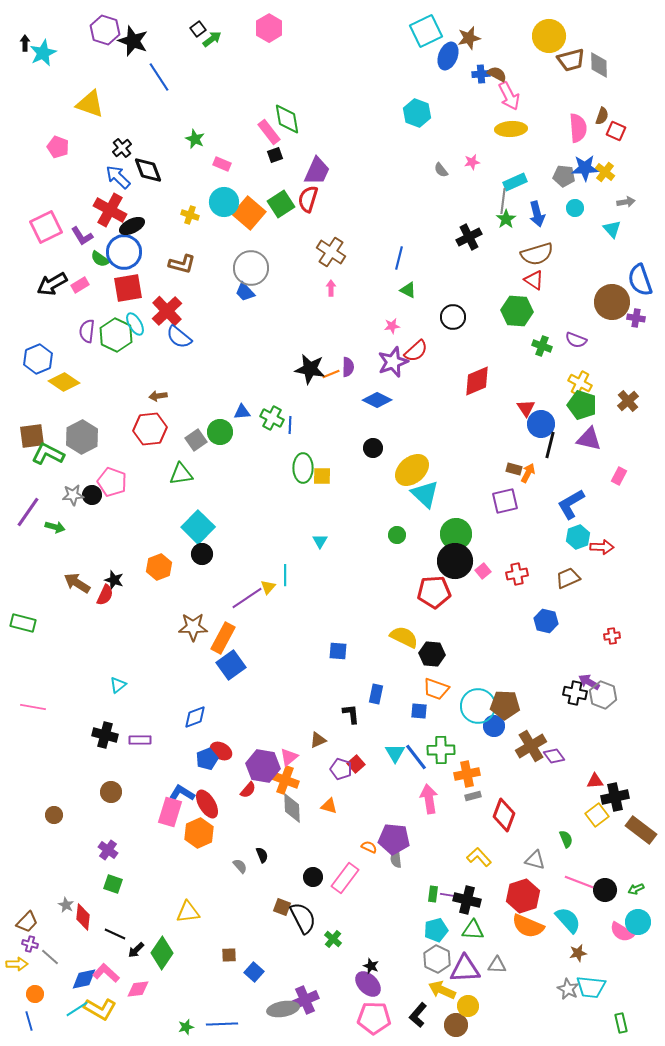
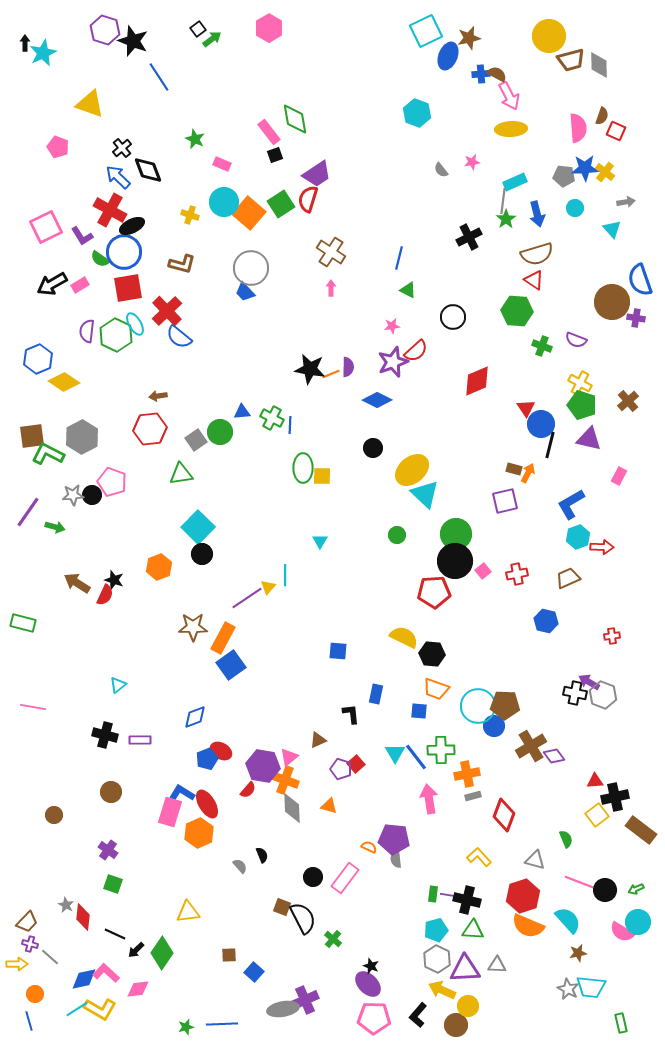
green diamond at (287, 119): moved 8 px right
purple trapezoid at (317, 171): moved 3 px down; rotated 32 degrees clockwise
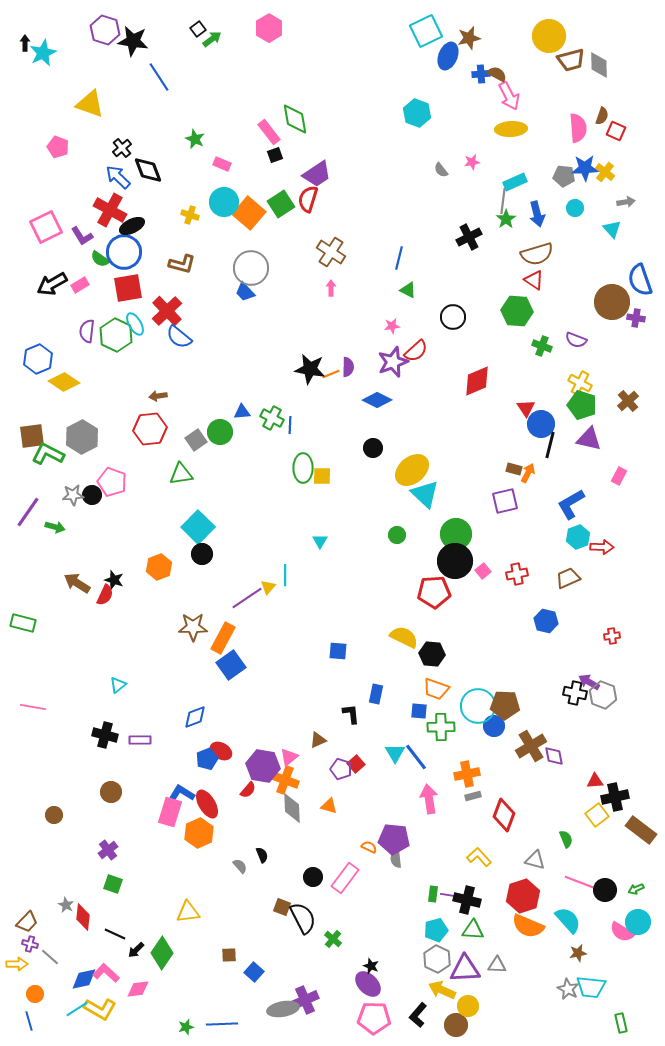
black star at (133, 41): rotated 12 degrees counterclockwise
green cross at (441, 750): moved 23 px up
purple diamond at (554, 756): rotated 25 degrees clockwise
purple cross at (108, 850): rotated 18 degrees clockwise
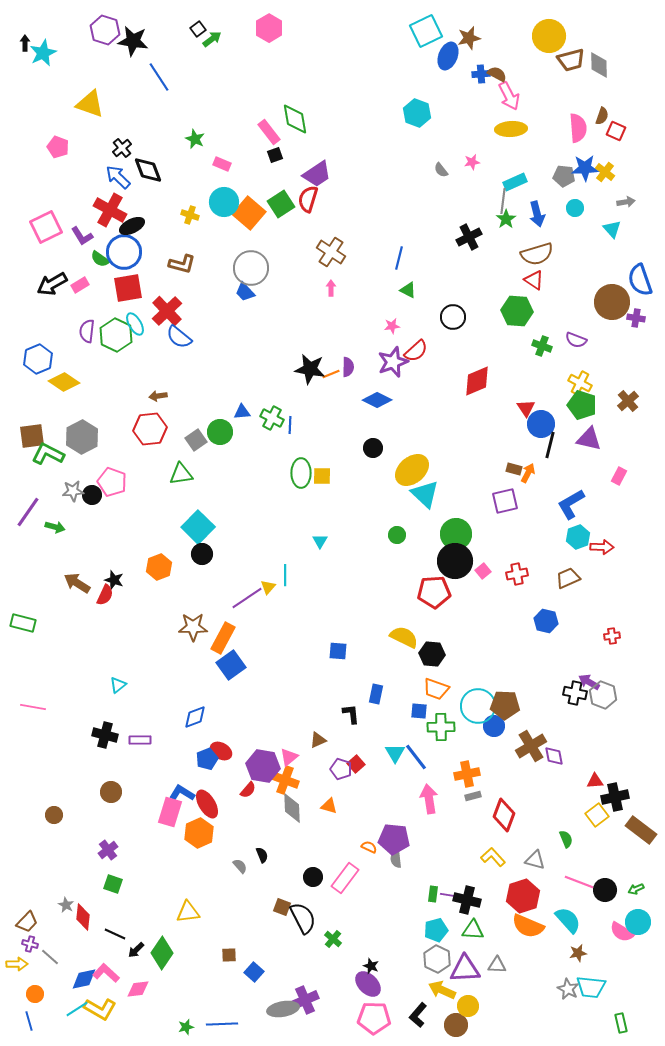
green ellipse at (303, 468): moved 2 px left, 5 px down
gray star at (73, 495): moved 4 px up
yellow L-shape at (479, 857): moved 14 px right
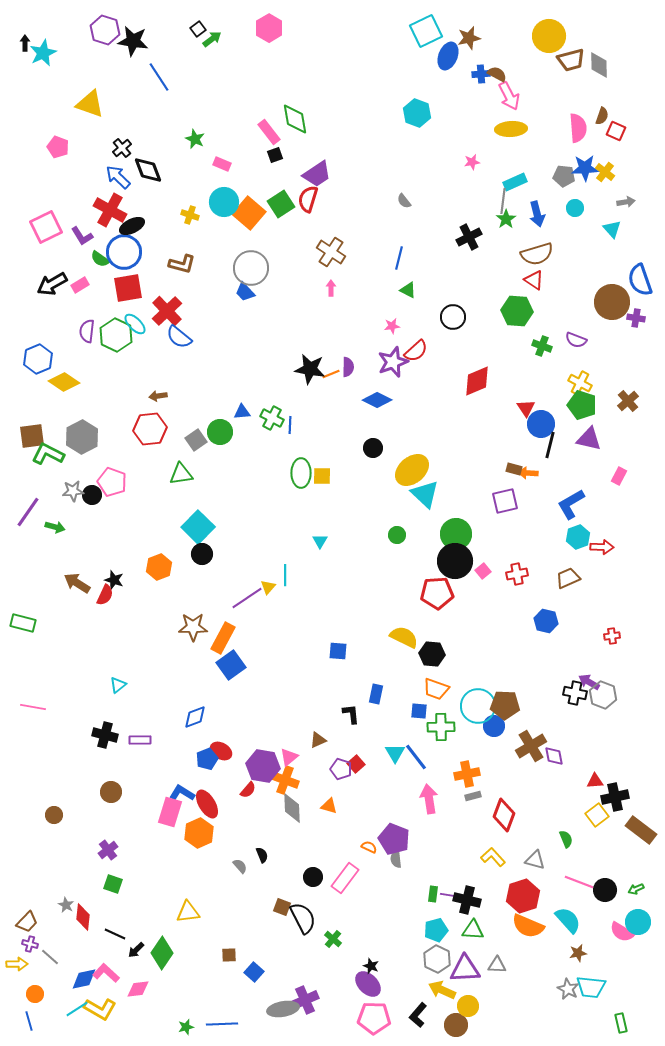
gray semicircle at (441, 170): moved 37 px left, 31 px down
cyan ellipse at (135, 324): rotated 15 degrees counterclockwise
orange arrow at (528, 473): rotated 114 degrees counterclockwise
red pentagon at (434, 592): moved 3 px right, 1 px down
purple pentagon at (394, 839): rotated 16 degrees clockwise
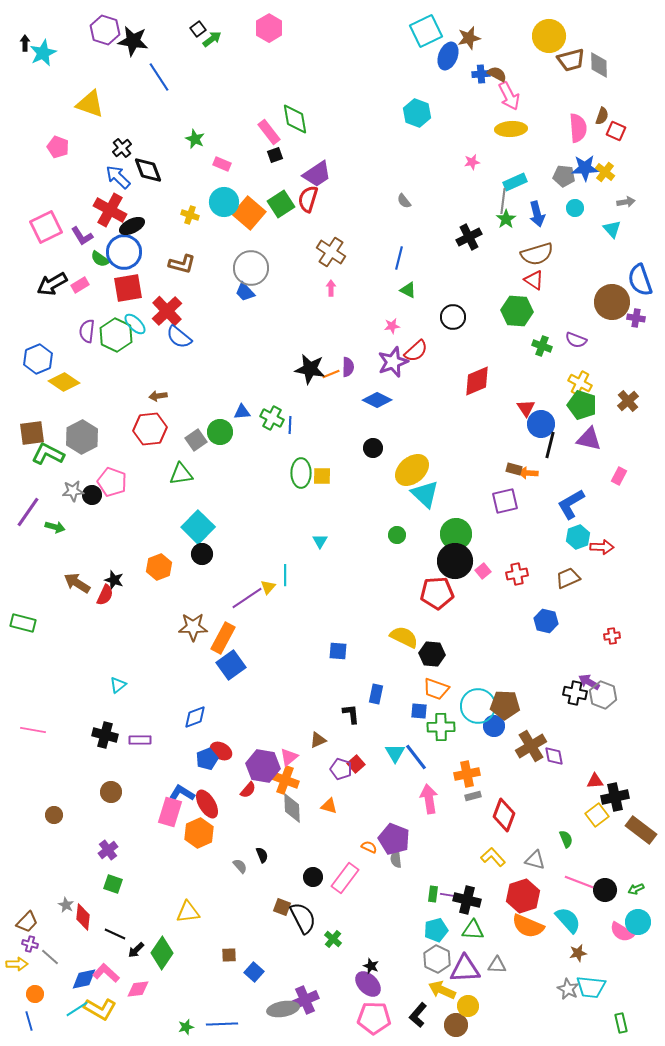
brown square at (32, 436): moved 3 px up
pink line at (33, 707): moved 23 px down
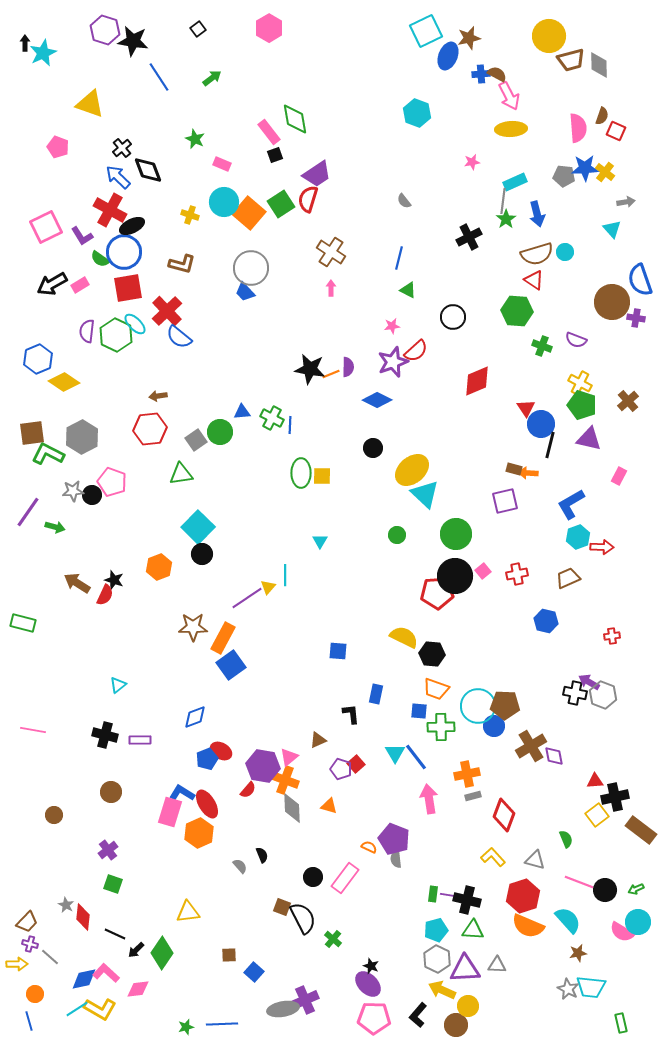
green arrow at (212, 39): moved 39 px down
cyan circle at (575, 208): moved 10 px left, 44 px down
black circle at (455, 561): moved 15 px down
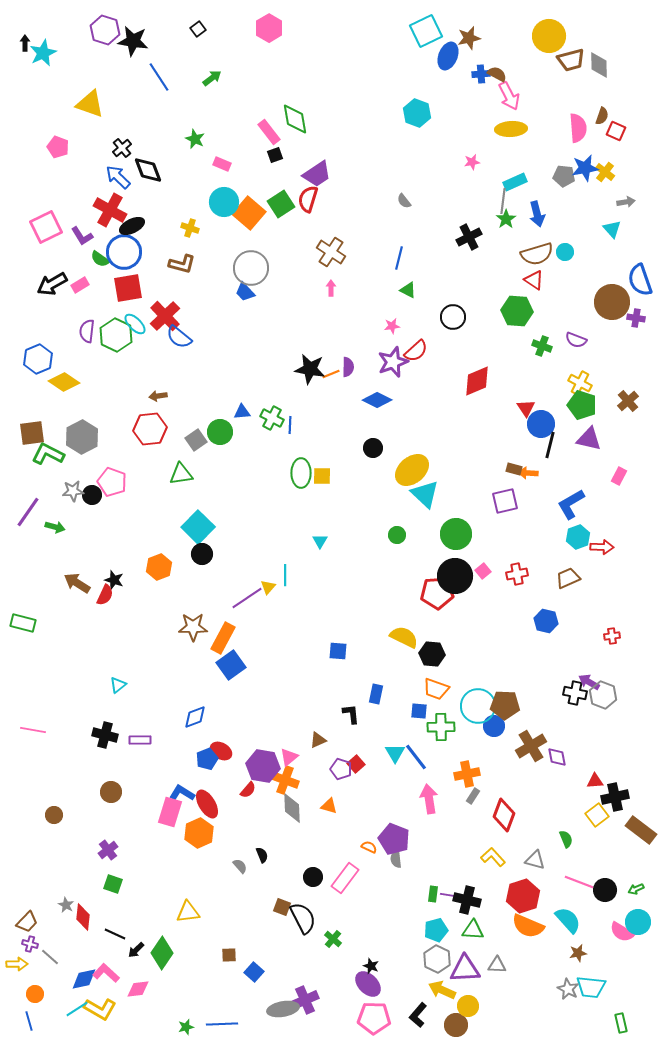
blue star at (585, 168): rotated 8 degrees counterclockwise
yellow cross at (190, 215): moved 13 px down
red cross at (167, 311): moved 2 px left, 5 px down
purple diamond at (554, 756): moved 3 px right, 1 px down
gray rectangle at (473, 796): rotated 42 degrees counterclockwise
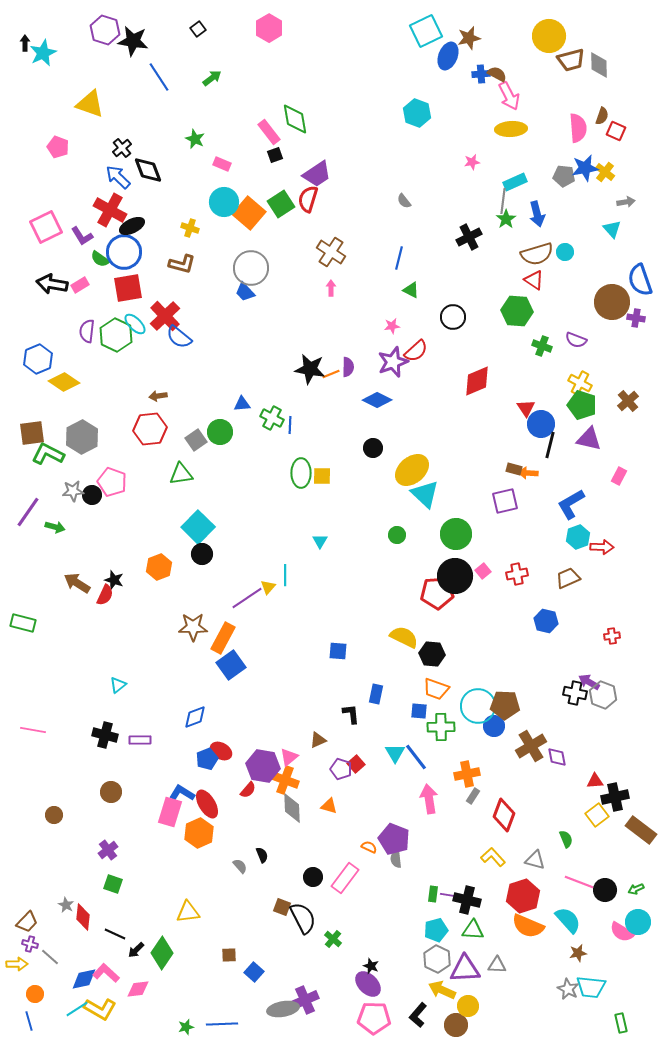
black arrow at (52, 284): rotated 40 degrees clockwise
green triangle at (408, 290): moved 3 px right
blue triangle at (242, 412): moved 8 px up
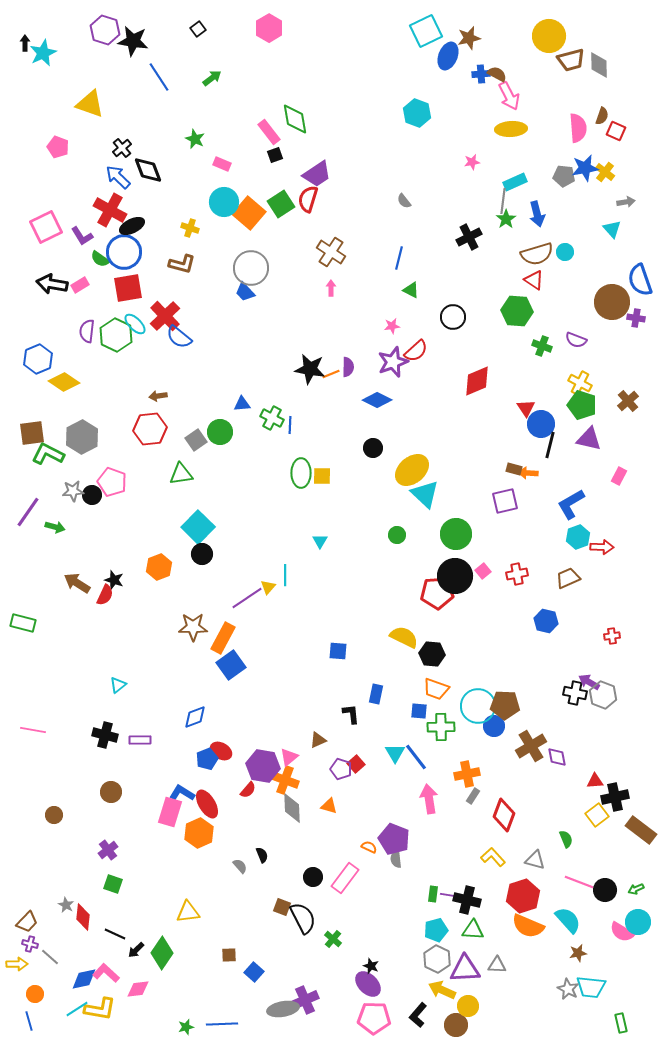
yellow L-shape at (100, 1009): rotated 20 degrees counterclockwise
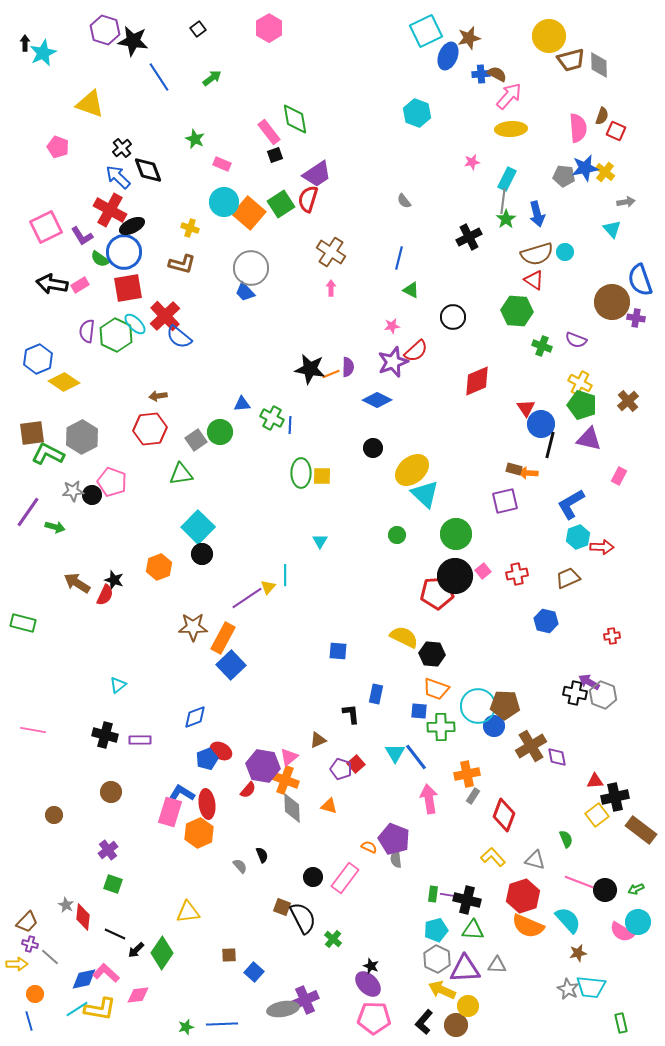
pink arrow at (509, 96): rotated 112 degrees counterclockwise
cyan rectangle at (515, 182): moved 8 px left, 3 px up; rotated 40 degrees counterclockwise
blue square at (231, 665): rotated 8 degrees counterclockwise
red ellipse at (207, 804): rotated 24 degrees clockwise
pink diamond at (138, 989): moved 6 px down
black L-shape at (418, 1015): moved 6 px right, 7 px down
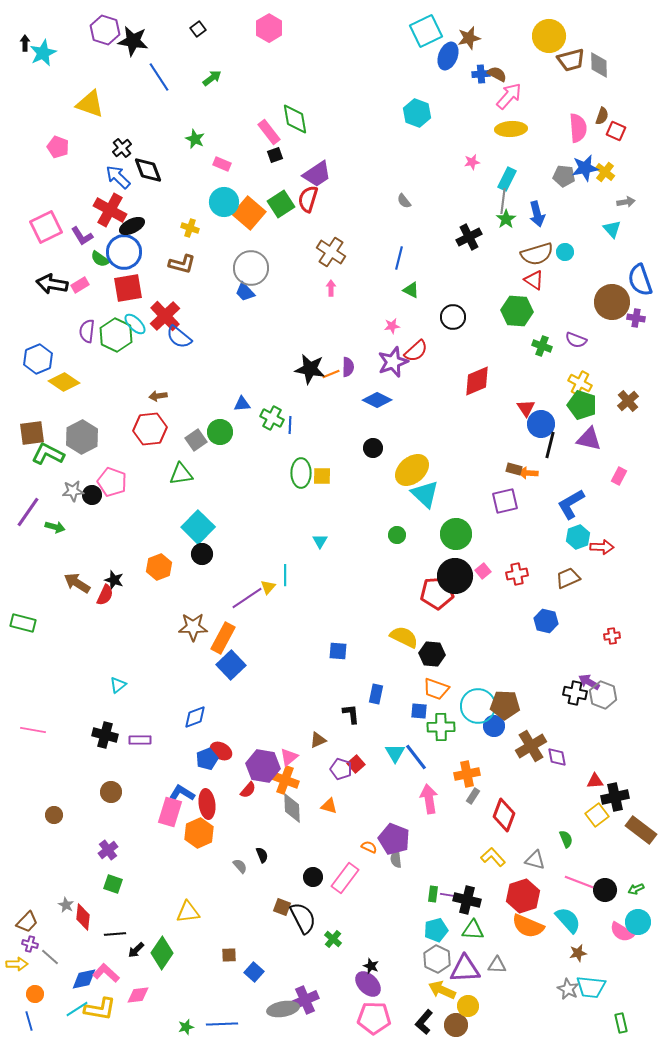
black line at (115, 934): rotated 30 degrees counterclockwise
